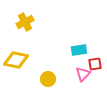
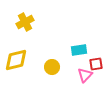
yellow diamond: rotated 25 degrees counterclockwise
red square: moved 1 px right
pink triangle: moved 2 px right, 1 px down
yellow circle: moved 4 px right, 12 px up
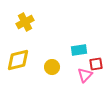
yellow diamond: moved 2 px right
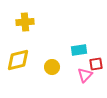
yellow cross: rotated 24 degrees clockwise
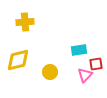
yellow circle: moved 2 px left, 5 px down
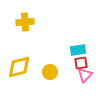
cyan rectangle: moved 1 px left
yellow diamond: moved 1 px right, 7 px down
red square: moved 15 px left, 1 px up
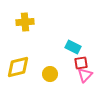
cyan rectangle: moved 5 px left, 3 px up; rotated 35 degrees clockwise
yellow diamond: moved 1 px left
yellow circle: moved 2 px down
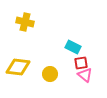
yellow cross: rotated 18 degrees clockwise
yellow diamond: rotated 20 degrees clockwise
pink triangle: rotated 35 degrees counterclockwise
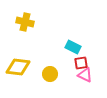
pink triangle: rotated 14 degrees counterclockwise
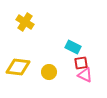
yellow cross: rotated 18 degrees clockwise
yellow circle: moved 1 px left, 2 px up
